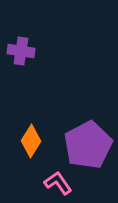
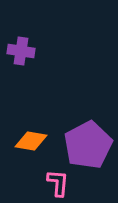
orange diamond: rotated 68 degrees clockwise
pink L-shape: rotated 40 degrees clockwise
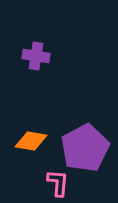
purple cross: moved 15 px right, 5 px down
purple pentagon: moved 3 px left, 3 px down
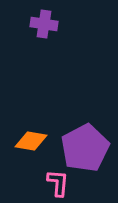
purple cross: moved 8 px right, 32 px up
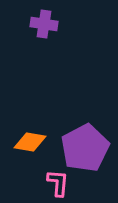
orange diamond: moved 1 px left, 1 px down
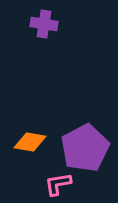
pink L-shape: moved 1 px down; rotated 104 degrees counterclockwise
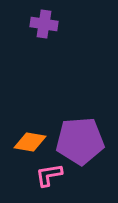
purple pentagon: moved 5 px left, 7 px up; rotated 24 degrees clockwise
pink L-shape: moved 9 px left, 9 px up
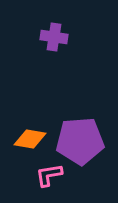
purple cross: moved 10 px right, 13 px down
orange diamond: moved 3 px up
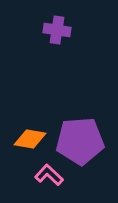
purple cross: moved 3 px right, 7 px up
pink L-shape: rotated 52 degrees clockwise
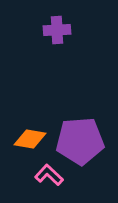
purple cross: rotated 12 degrees counterclockwise
